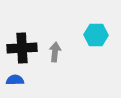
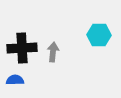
cyan hexagon: moved 3 px right
gray arrow: moved 2 px left
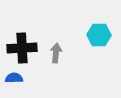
gray arrow: moved 3 px right, 1 px down
blue semicircle: moved 1 px left, 2 px up
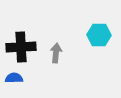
black cross: moved 1 px left, 1 px up
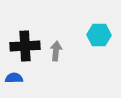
black cross: moved 4 px right, 1 px up
gray arrow: moved 2 px up
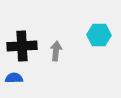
black cross: moved 3 px left
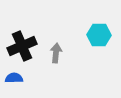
black cross: rotated 20 degrees counterclockwise
gray arrow: moved 2 px down
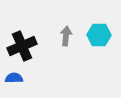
gray arrow: moved 10 px right, 17 px up
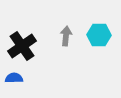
black cross: rotated 12 degrees counterclockwise
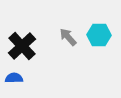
gray arrow: moved 2 px right, 1 px down; rotated 48 degrees counterclockwise
black cross: rotated 8 degrees counterclockwise
